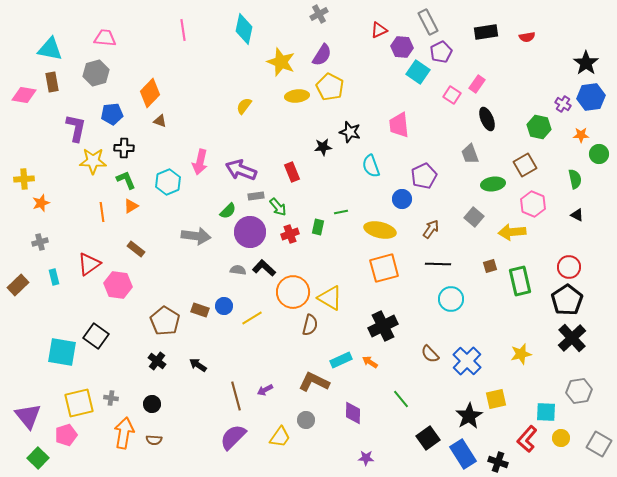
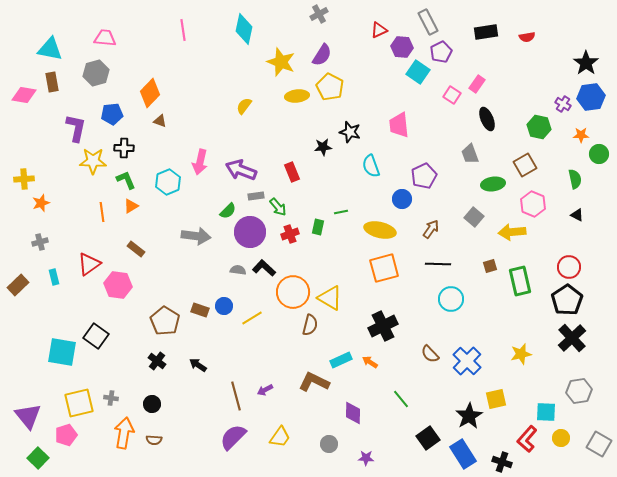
gray circle at (306, 420): moved 23 px right, 24 px down
black cross at (498, 462): moved 4 px right
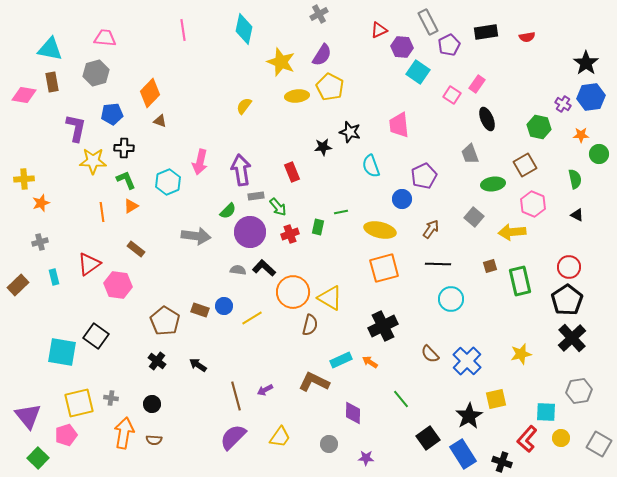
purple pentagon at (441, 52): moved 8 px right, 7 px up
purple arrow at (241, 170): rotated 60 degrees clockwise
